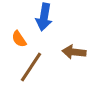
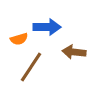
blue arrow: moved 3 px right, 10 px down; rotated 100 degrees counterclockwise
orange semicircle: rotated 72 degrees counterclockwise
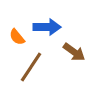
orange semicircle: moved 2 px left, 2 px up; rotated 66 degrees clockwise
brown arrow: rotated 150 degrees counterclockwise
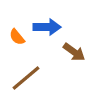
brown line: moved 5 px left, 11 px down; rotated 16 degrees clockwise
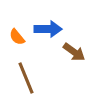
blue arrow: moved 1 px right, 2 px down
brown line: rotated 72 degrees counterclockwise
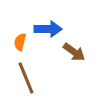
orange semicircle: moved 3 px right, 5 px down; rotated 54 degrees clockwise
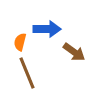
blue arrow: moved 1 px left
brown line: moved 1 px right, 5 px up
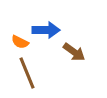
blue arrow: moved 1 px left, 1 px down
orange semicircle: rotated 78 degrees counterclockwise
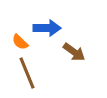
blue arrow: moved 1 px right, 2 px up
orange semicircle: rotated 18 degrees clockwise
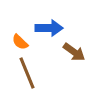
blue arrow: moved 2 px right
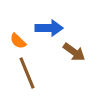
orange semicircle: moved 2 px left, 1 px up
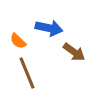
blue arrow: rotated 12 degrees clockwise
